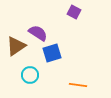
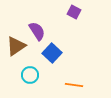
purple semicircle: moved 1 px left, 2 px up; rotated 24 degrees clockwise
blue square: rotated 30 degrees counterclockwise
orange line: moved 4 px left
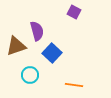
purple semicircle: rotated 18 degrees clockwise
brown triangle: rotated 15 degrees clockwise
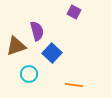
cyan circle: moved 1 px left, 1 px up
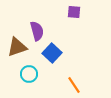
purple square: rotated 24 degrees counterclockwise
brown triangle: moved 1 px right, 1 px down
orange line: rotated 48 degrees clockwise
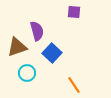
cyan circle: moved 2 px left, 1 px up
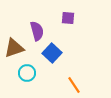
purple square: moved 6 px left, 6 px down
brown triangle: moved 3 px left, 1 px down
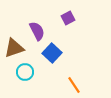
purple square: rotated 32 degrees counterclockwise
purple semicircle: rotated 12 degrees counterclockwise
cyan circle: moved 2 px left, 1 px up
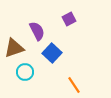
purple square: moved 1 px right, 1 px down
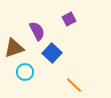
orange line: rotated 12 degrees counterclockwise
